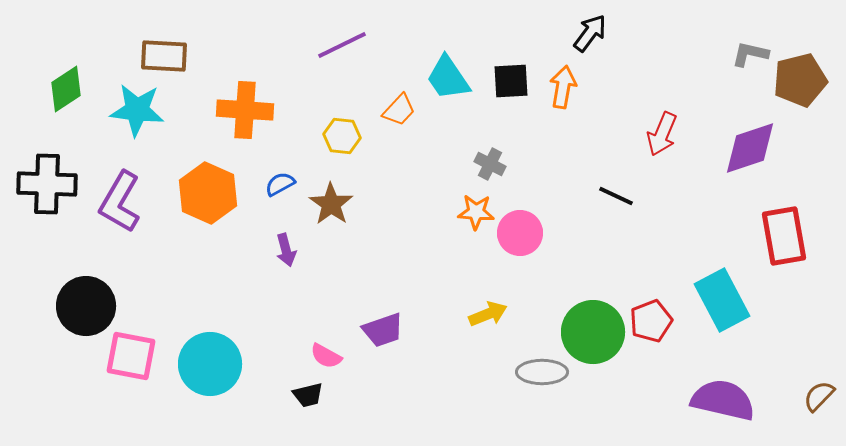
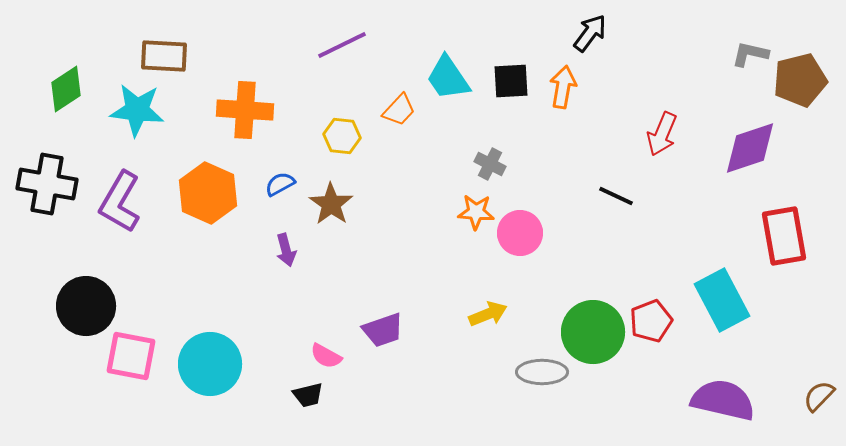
black cross: rotated 8 degrees clockwise
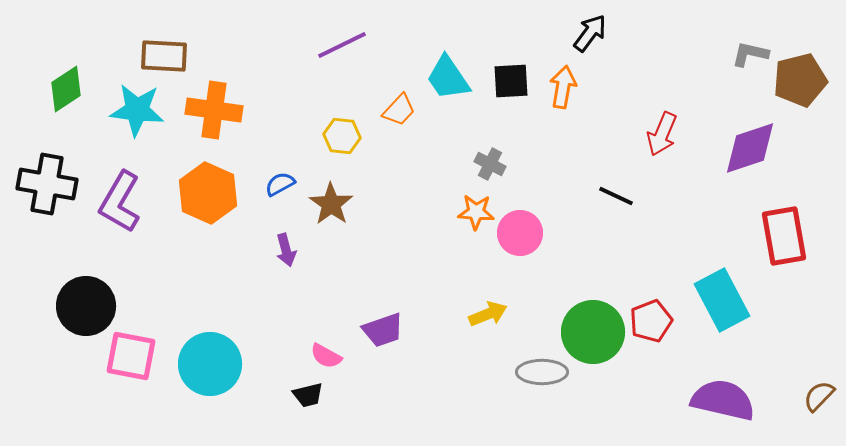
orange cross: moved 31 px left; rotated 4 degrees clockwise
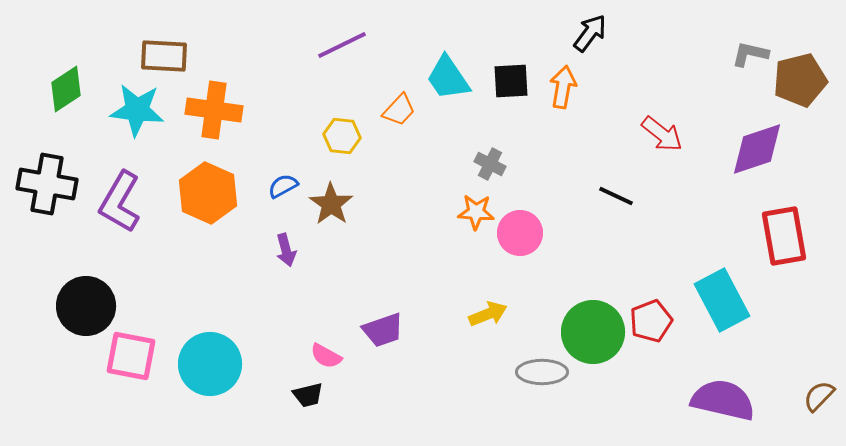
red arrow: rotated 75 degrees counterclockwise
purple diamond: moved 7 px right, 1 px down
blue semicircle: moved 3 px right, 2 px down
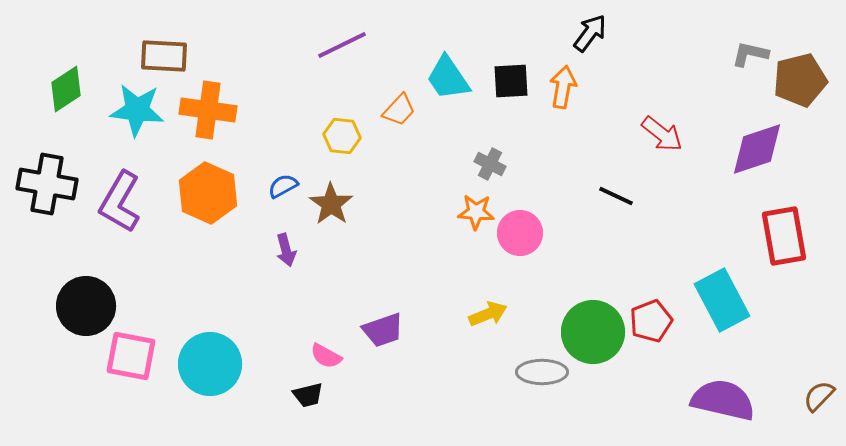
orange cross: moved 6 px left
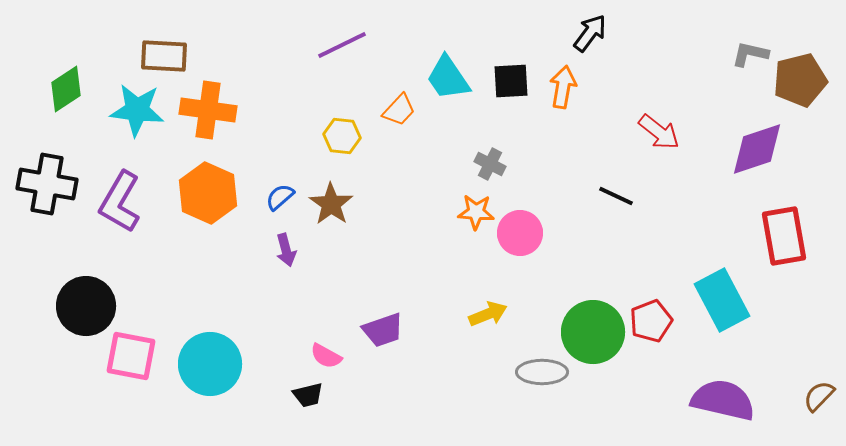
red arrow: moved 3 px left, 2 px up
blue semicircle: moved 3 px left, 11 px down; rotated 12 degrees counterclockwise
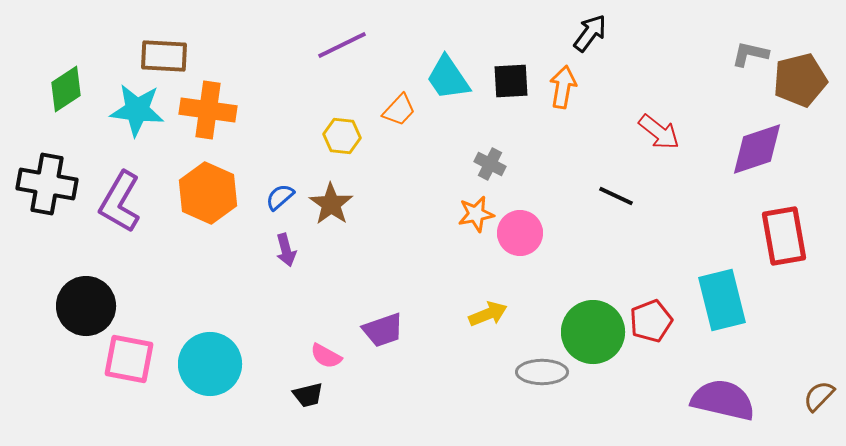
orange star: moved 2 px down; rotated 15 degrees counterclockwise
cyan rectangle: rotated 14 degrees clockwise
pink square: moved 2 px left, 3 px down
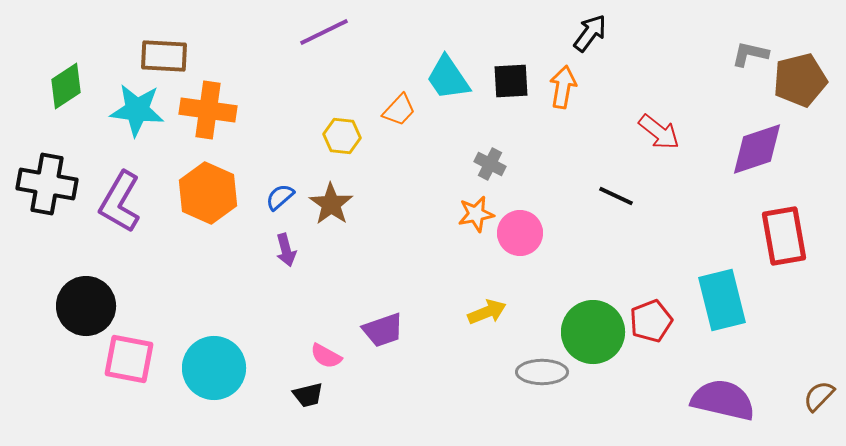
purple line: moved 18 px left, 13 px up
green diamond: moved 3 px up
yellow arrow: moved 1 px left, 2 px up
cyan circle: moved 4 px right, 4 px down
